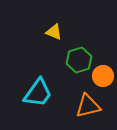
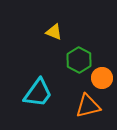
green hexagon: rotated 15 degrees counterclockwise
orange circle: moved 1 px left, 2 px down
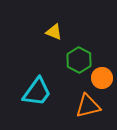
cyan trapezoid: moved 1 px left, 1 px up
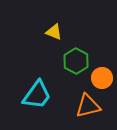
green hexagon: moved 3 px left, 1 px down
cyan trapezoid: moved 3 px down
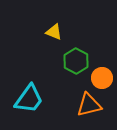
cyan trapezoid: moved 8 px left, 4 px down
orange triangle: moved 1 px right, 1 px up
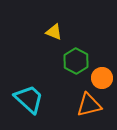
cyan trapezoid: rotated 84 degrees counterclockwise
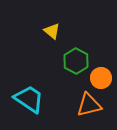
yellow triangle: moved 2 px left, 1 px up; rotated 18 degrees clockwise
orange circle: moved 1 px left
cyan trapezoid: rotated 8 degrees counterclockwise
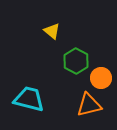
cyan trapezoid: rotated 20 degrees counterclockwise
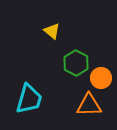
green hexagon: moved 2 px down
cyan trapezoid: rotated 92 degrees clockwise
orange triangle: rotated 12 degrees clockwise
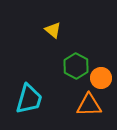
yellow triangle: moved 1 px right, 1 px up
green hexagon: moved 3 px down
